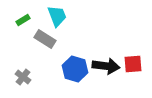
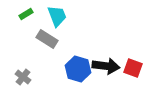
green rectangle: moved 3 px right, 6 px up
gray rectangle: moved 2 px right
red square: moved 4 px down; rotated 24 degrees clockwise
blue hexagon: moved 3 px right
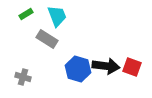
red square: moved 1 px left, 1 px up
gray cross: rotated 21 degrees counterclockwise
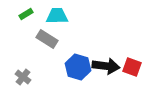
cyan trapezoid: rotated 70 degrees counterclockwise
blue hexagon: moved 2 px up
gray cross: rotated 21 degrees clockwise
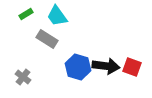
cyan trapezoid: rotated 125 degrees counterclockwise
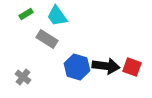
blue hexagon: moved 1 px left
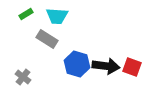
cyan trapezoid: rotated 50 degrees counterclockwise
blue hexagon: moved 3 px up
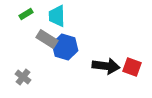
cyan trapezoid: rotated 85 degrees clockwise
blue hexagon: moved 12 px left, 17 px up
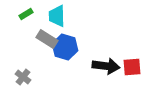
red square: rotated 24 degrees counterclockwise
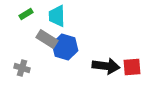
gray cross: moved 1 px left, 9 px up; rotated 21 degrees counterclockwise
